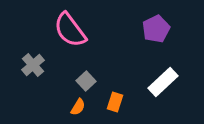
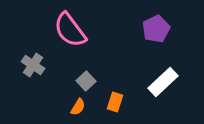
gray cross: rotated 15 degrees counterclockwise
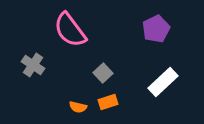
gray square: moved 17 px right, 8 px up
orange rectangle: moved 7 px left; rotated 54 degrees clockwise
orange semicircle: rotated 72 degrees clockwise
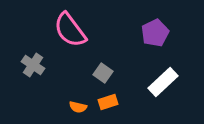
purple pentagon: moved 1 px left, 4 px down
gray square: rotated 12 degrees counterclockwise
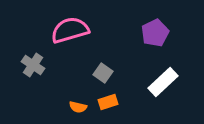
pink semicircle: rotated 111 degrees clockwise
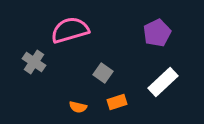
purple pentagon: moved 2 px right
gray cross: moved 1 px right, 3 px up
orange rectangle: moved 9 px right
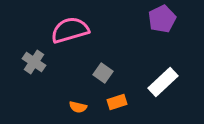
purple pentagon: moved 5 px right, 14 px up
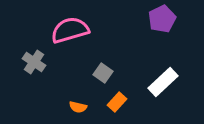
orange rectangle: rotated 30 degrees counterclockwise
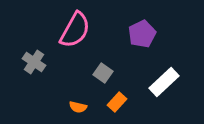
purple pentagon: moved 20 px left, 15 px down
pink semicircle: moved 5 px right; rotated 135 degrees clockwise
white rectangle: moved 1 px right
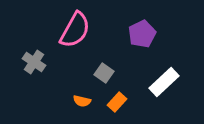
gray square: moved 1 px right
orange semicircle: moved 4 px right, 6 px up
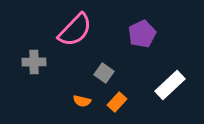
pink semicircle: rotated 15 degrees clockwise
gray cross: rotated 35 degrees counterclockwise
white rectangle: moved 6 px right, 3 px down
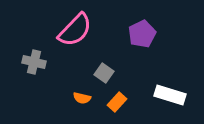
gray cross: rotated 15 degrees clockwise
white rectangle: moved 10 px down; rotated 60 degrees clockwise
orange semicircle: moved 3 px up
